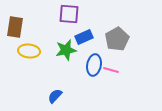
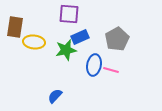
blue rectangle: moved 4 px left
yellow ellipse: moved 5 px right, 9 px up
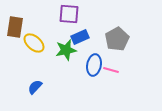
yellow ellipse: moved 1 px down; rotated 35 degrees clockwise
blue semicircle: moved 20 px left, 9 px up
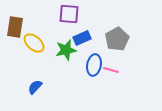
blue rectangle: moved 2 px right, 1 px down
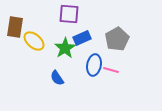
yellow ellipse: moved 2 px up
green star: moved 1 px left, 2 px up; rotated 20 degrees counterclockwise
blue semicircle: moved 22 px right, 9 px up; rotated 77 degrees counterclockwise
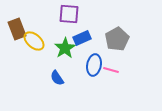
brown rectangle: moved 2 px right, 2 px down; rotated 30 degrees counterclockwise
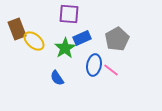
pink line: rotated 21 degrees clockwise
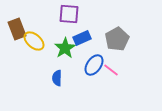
blue ellipse: rotated 25 degrees clockwise
blue semicircle: rotated 35 degrees clockwise
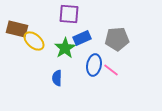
brown rectangle: rotated 55 degrees counterclockwise
gray pentagon: rotated 25 degrees clockwise
blue ellipse: rotated 25 degrees counterclockwise
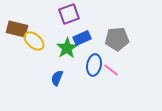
purple square: rotated 25 degrees counterclockwise
green star: moved 2 px right
blue semicircle: rotated 21 degrees clockwise
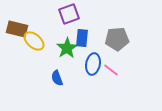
blue rectangle: rotated 60 degrees counterclockwise
blue ellipse: moved 1 px left, 1 px up
blue semicircle: rotated 42 degrees counterclockwise
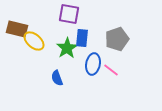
purple square: rotated 30 degrees clockwise
gray pentagon: rotated 15 degrees counterclockwise
